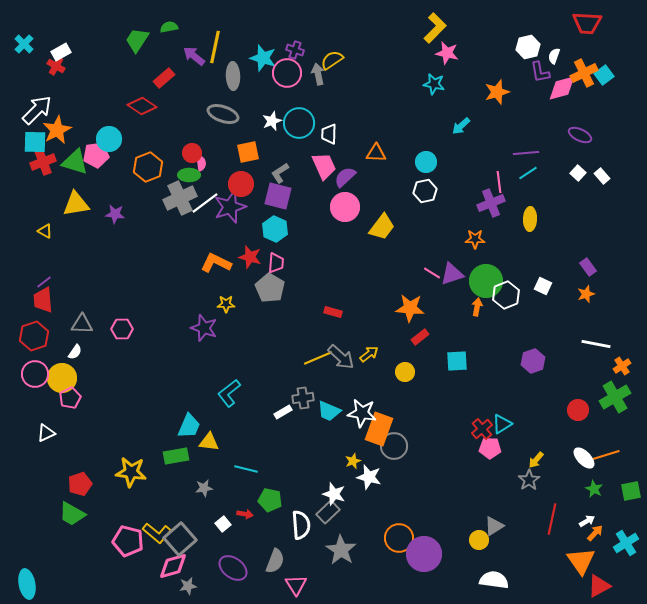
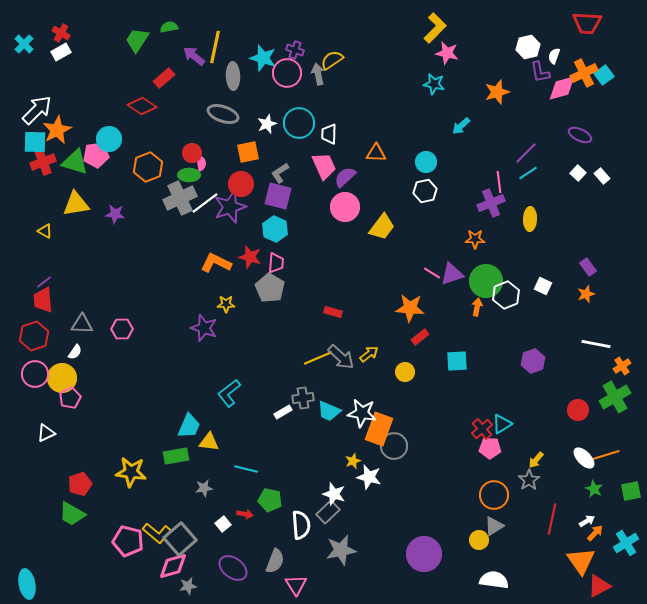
red cross at (56, 66): moved 5 px right, 33 px up
white star at (272, 121): moved 5 px left, 3 px down
purple line at (526, 153): rotated 40 degrees counterclockwise
orange circle at (399, 538): moved 95 px right, 43 px up
gray star at (341, 550): rotated 28 degrees clockwise
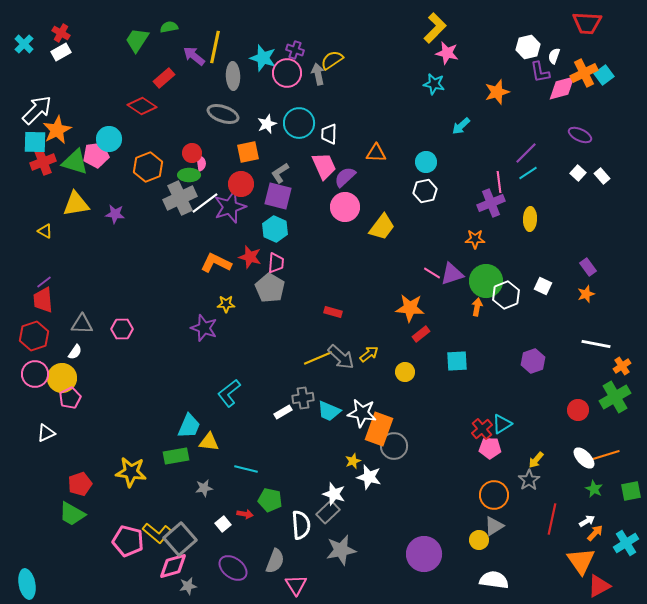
red rectangle at (420, 337): moved 1 px right, 3 px up
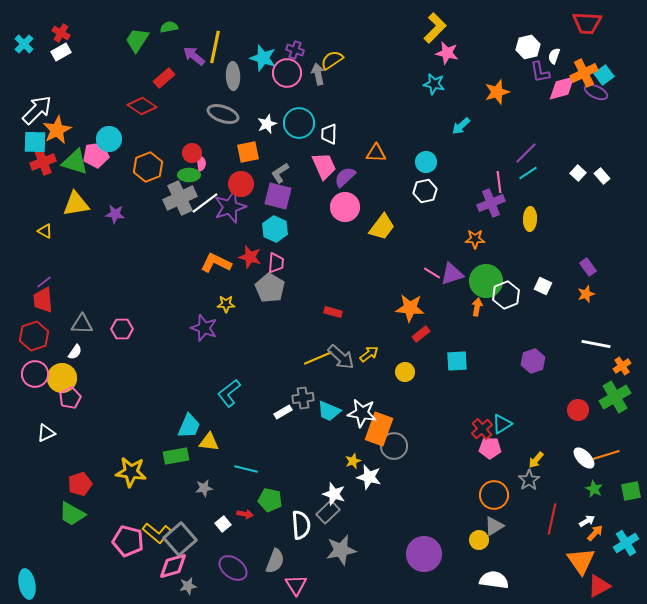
purple ellipse at (580, 135): moved 16 px right, 43 px up
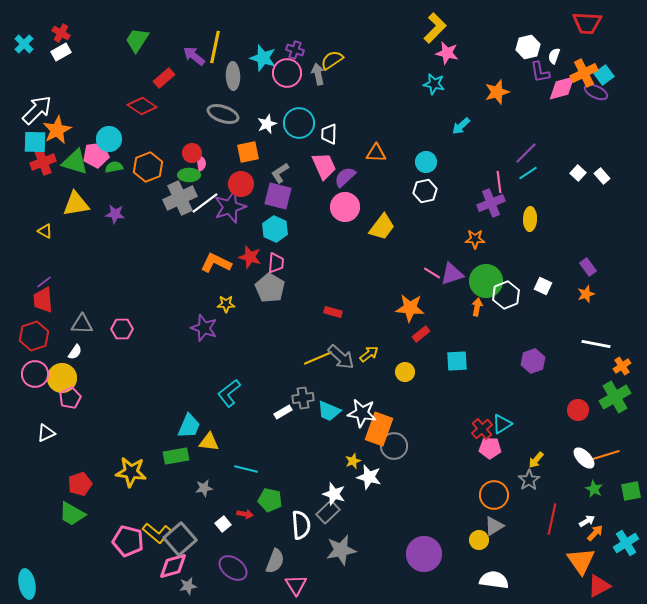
green semicircle at (169, 27): moved 55 px left, 140 px down
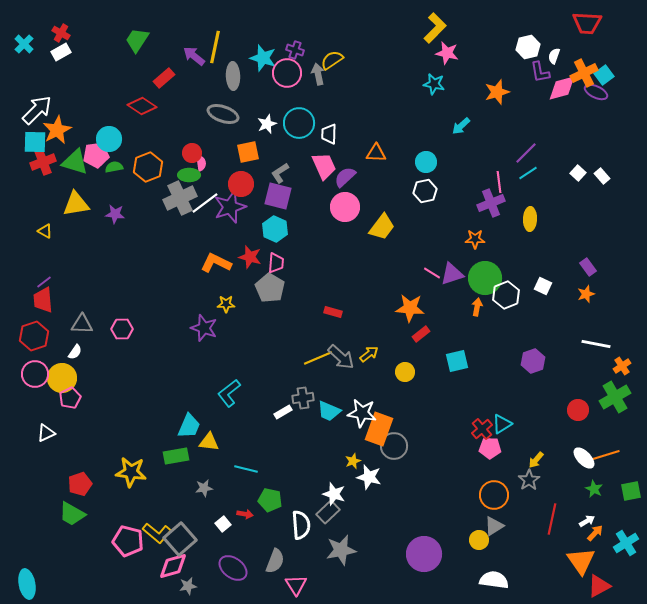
green circle at (486, 281): moved 1 px left, 3 px up
cyan square at (457, 361): rotated 10 degrees counterclockwise
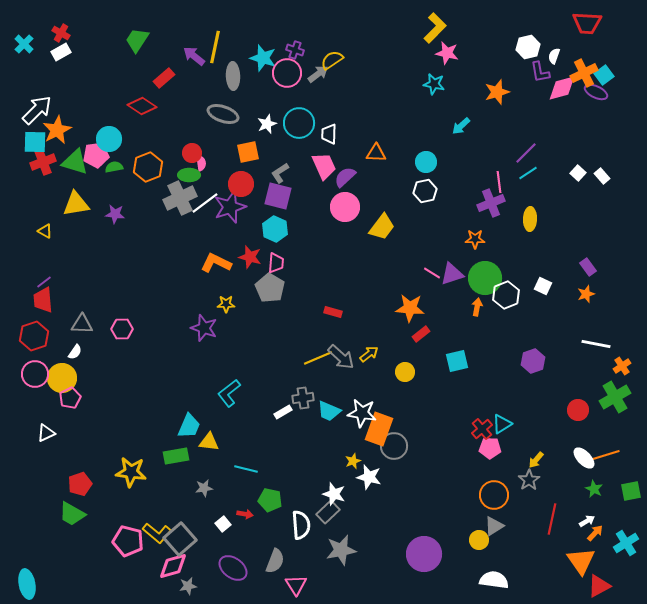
gray arrow at (318, 74): rotated 65 degrees clockwise
